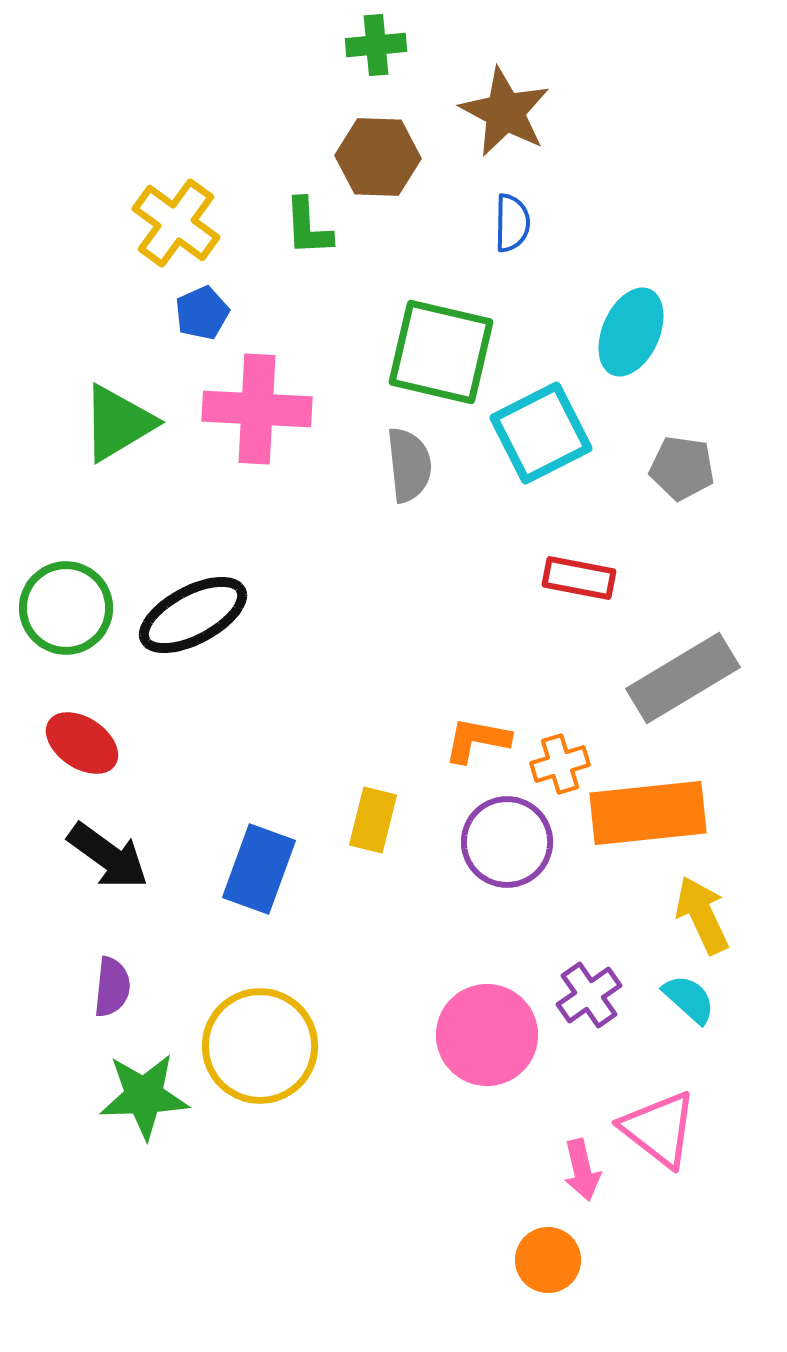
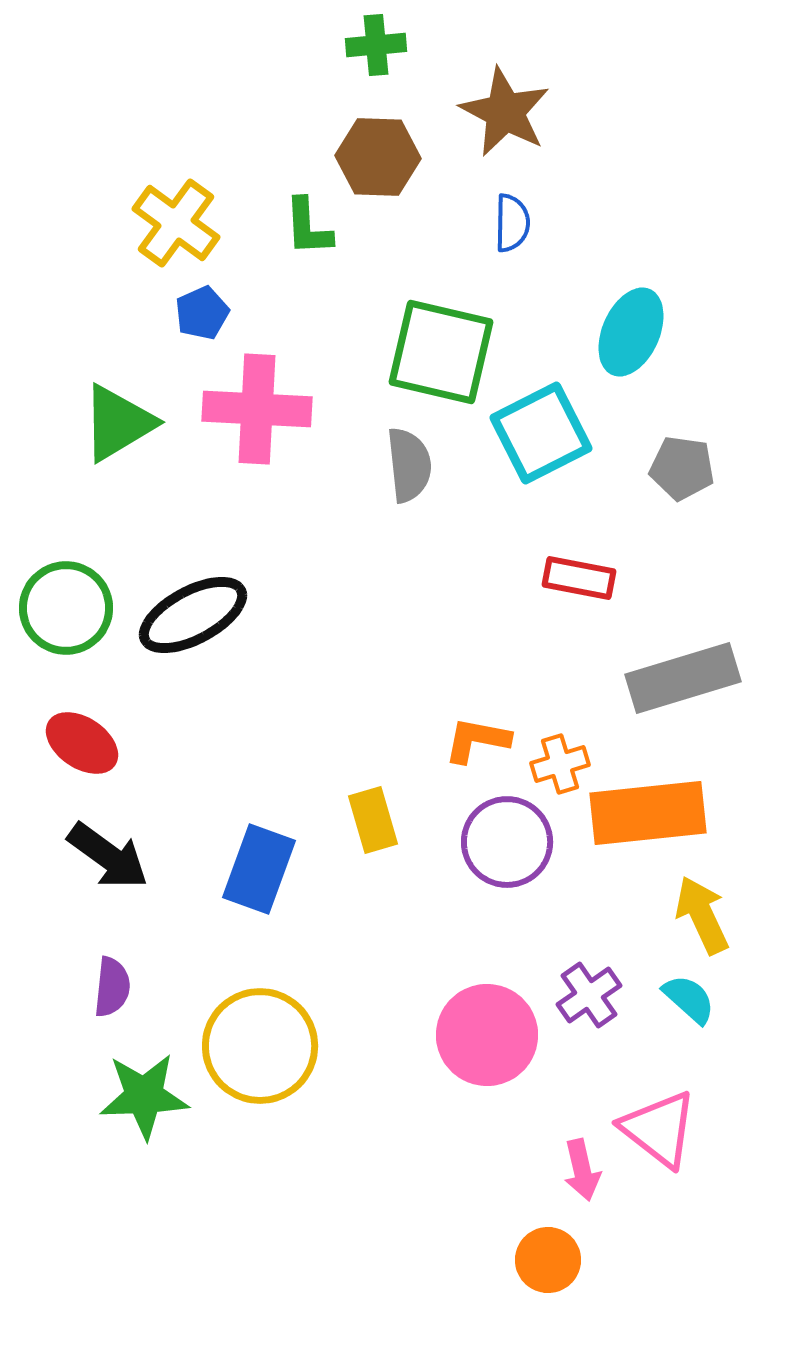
gray rectangle: rotated 14 degrees clockwise
yellow rectangle: rotated 30 degrees counterclockwise
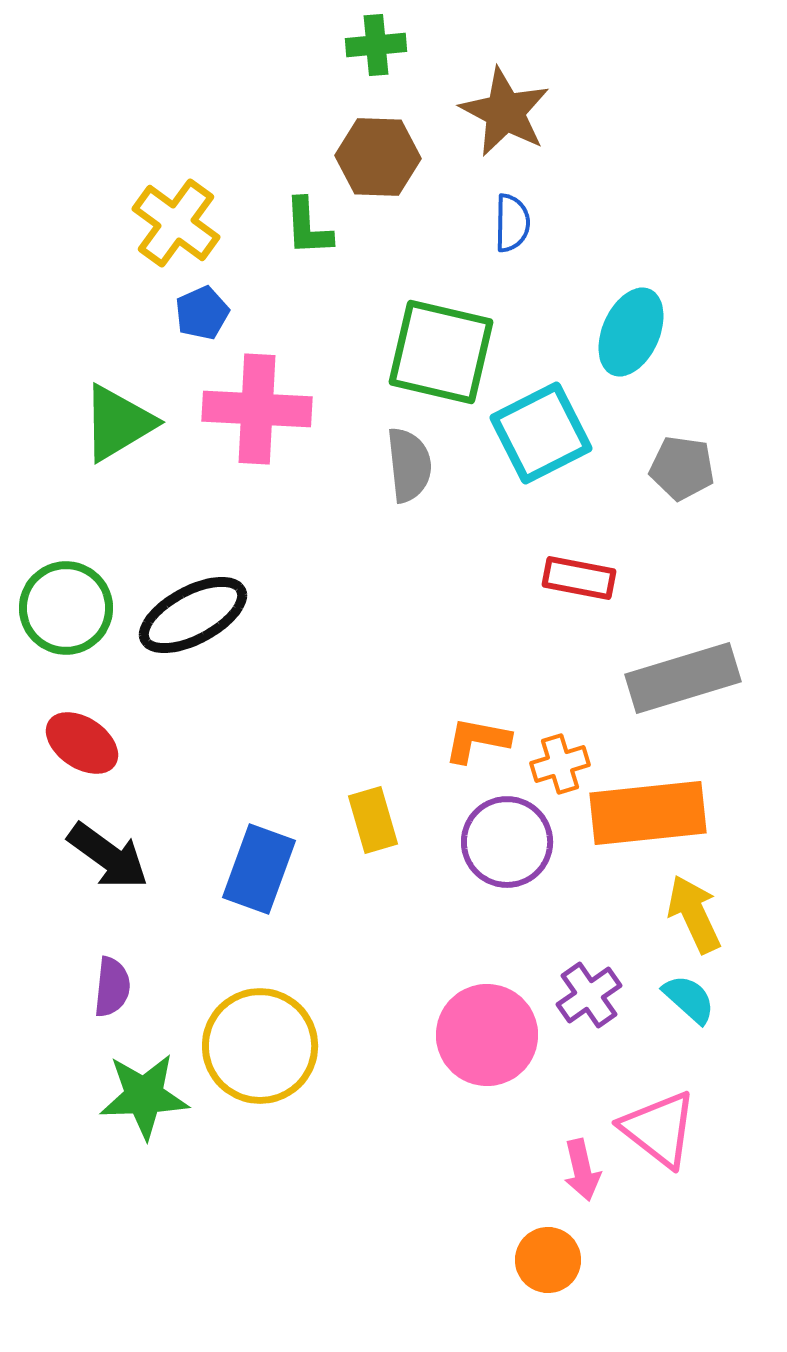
yellow arrow: moved 8 px left, 1 px up
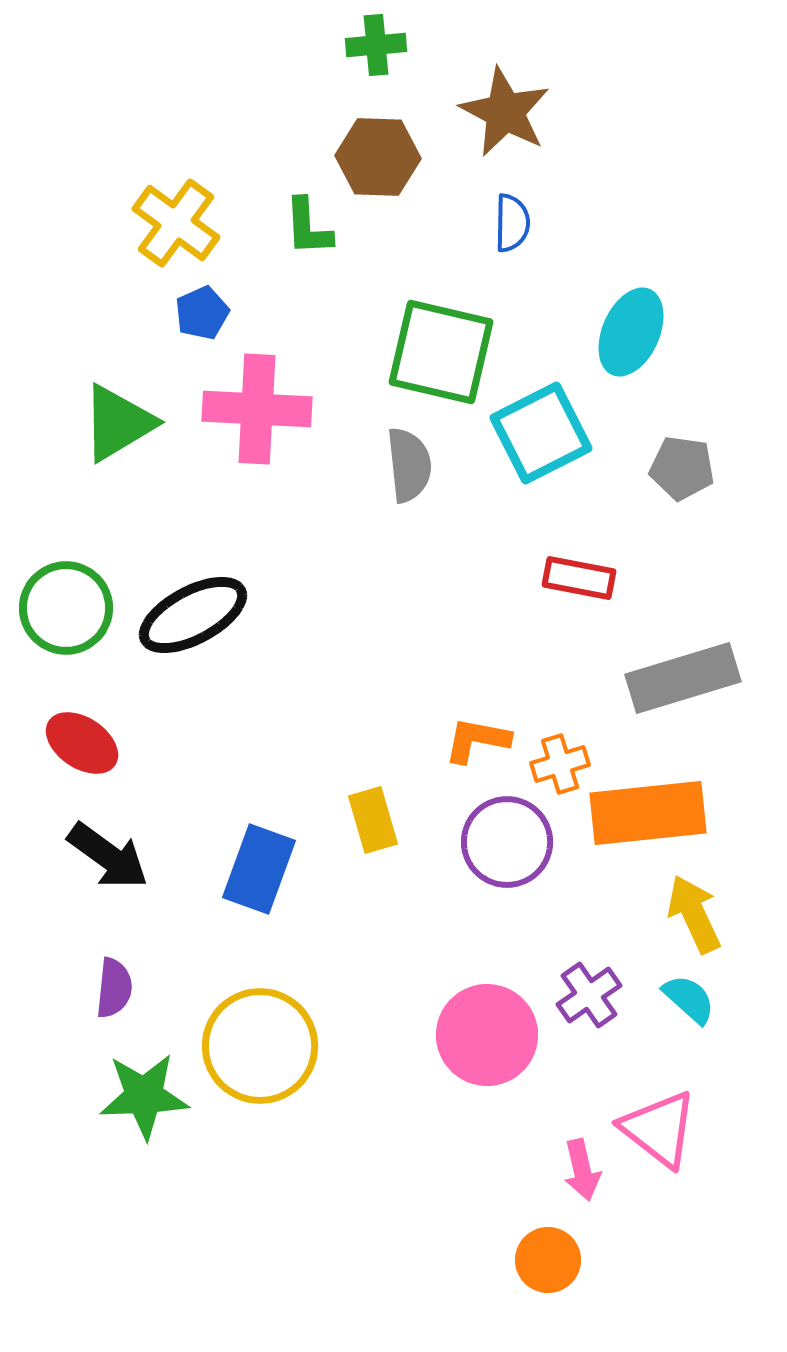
purple semicircle: moved 2 px right, 1 px down
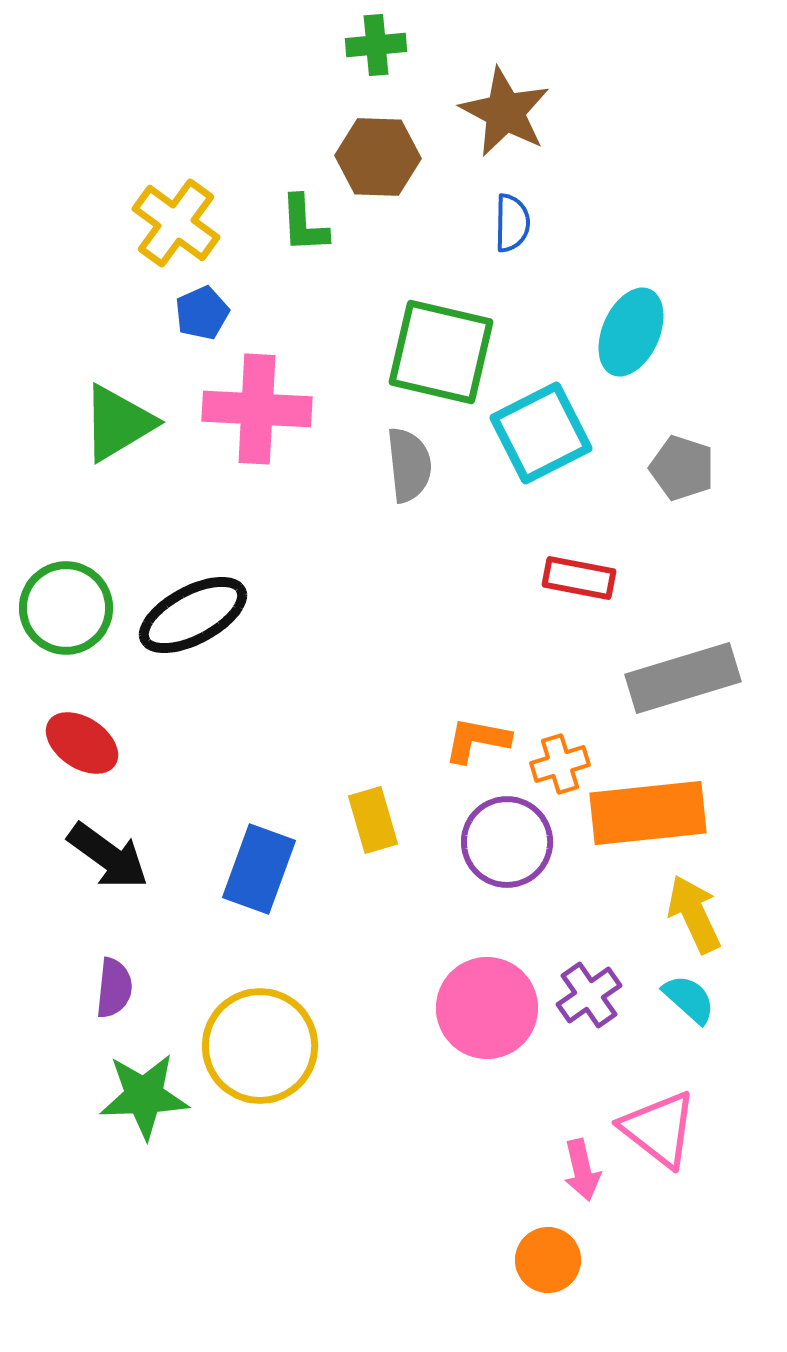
green L-shape: moved 4 px left, 3 px up
gray pentagon: rotated 10 degrees clockwise
pink circle: moved 27 px up
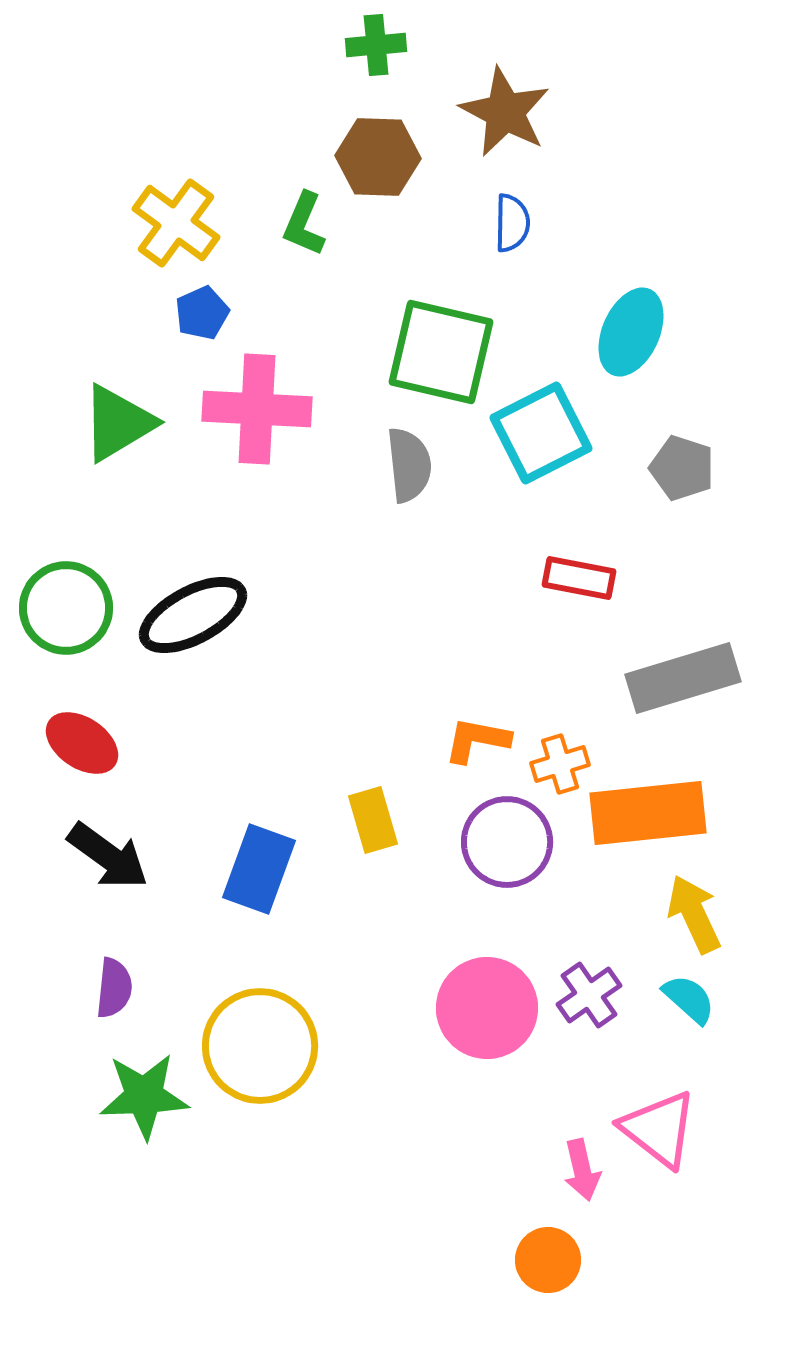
green L-shape: rotated 26 degrees clockwise
